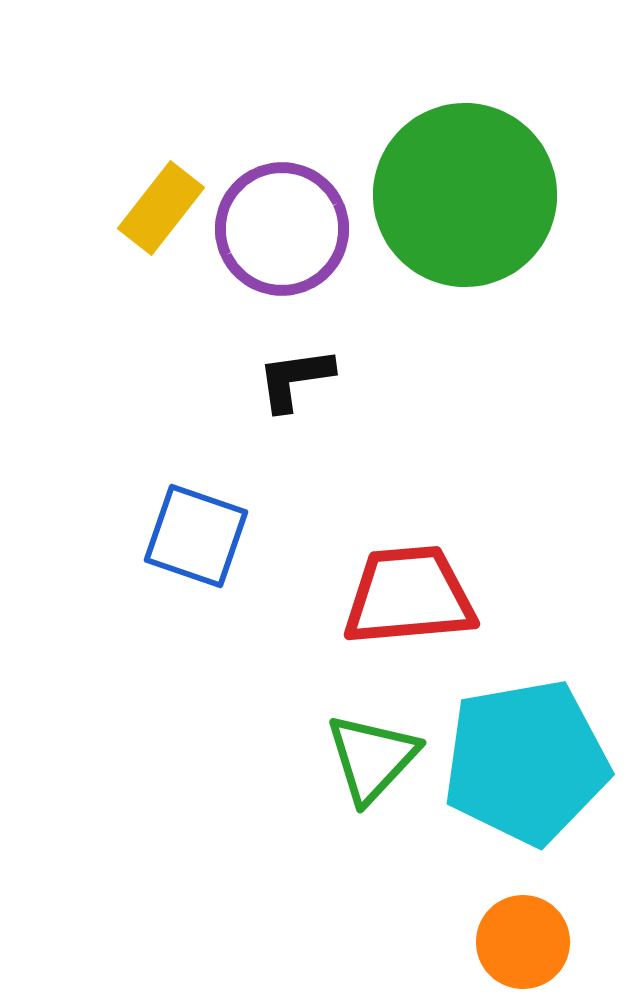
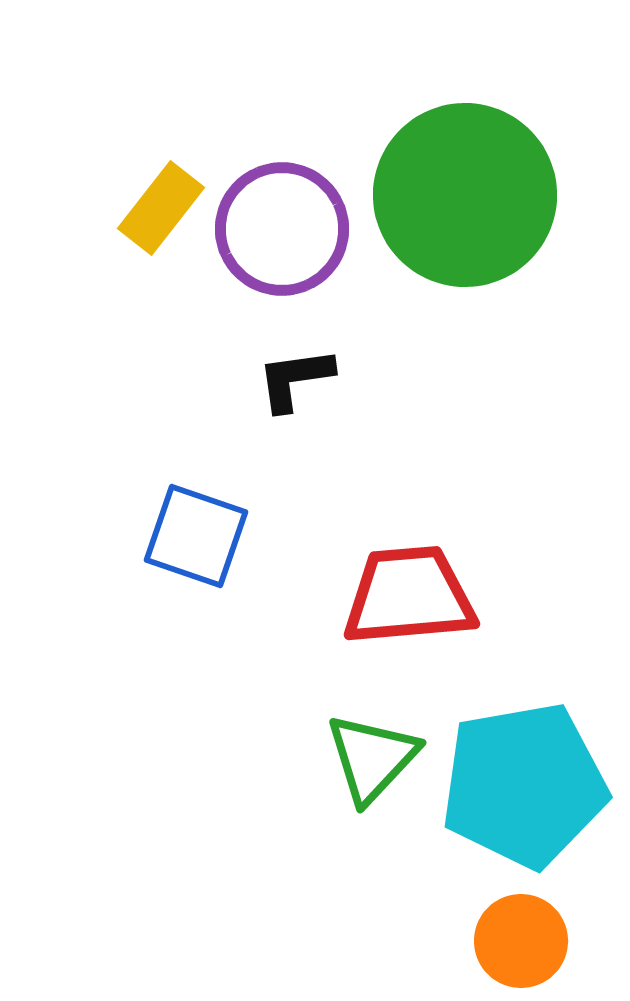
cyan pentagon: moved 2 px left, 23 px down
orange circle: moved 2 px left, 1 px up
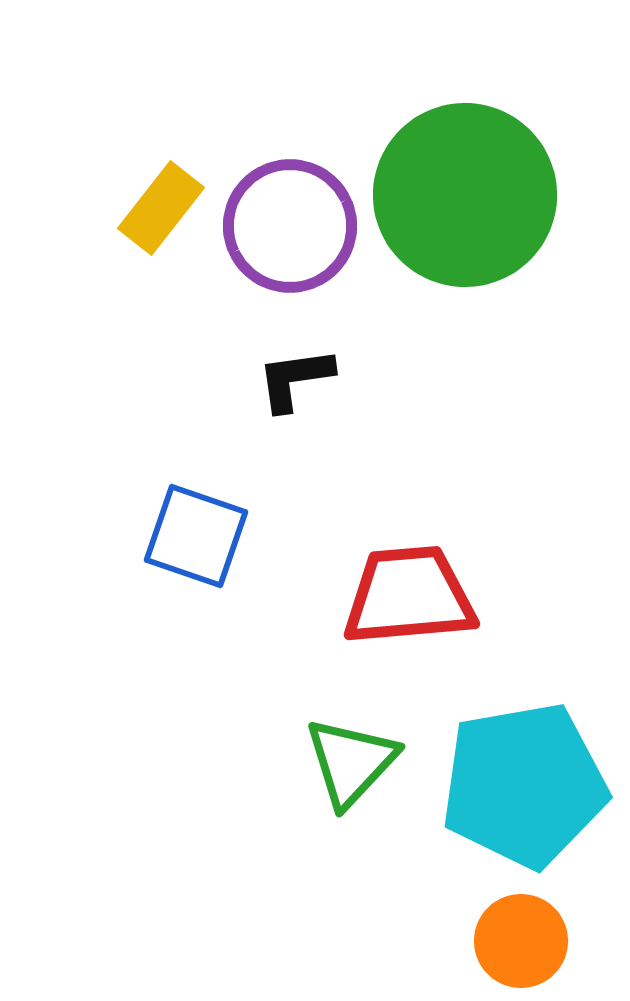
purple circle: moved 8 px right, 3 px up
green triangle: moved 21 px left, 4 px down
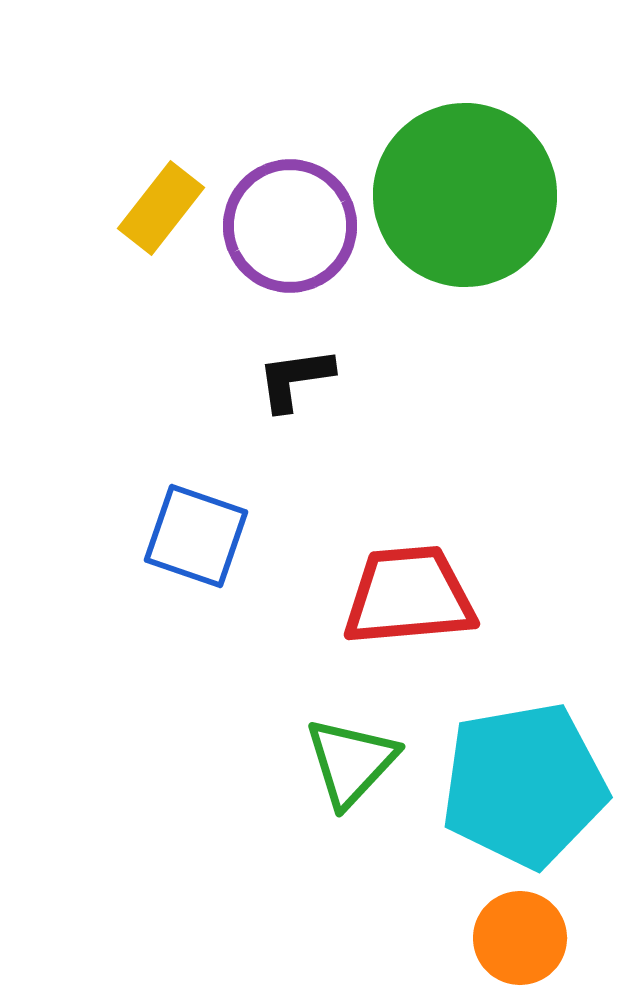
orange circle: moved 1 px left, 3 px up
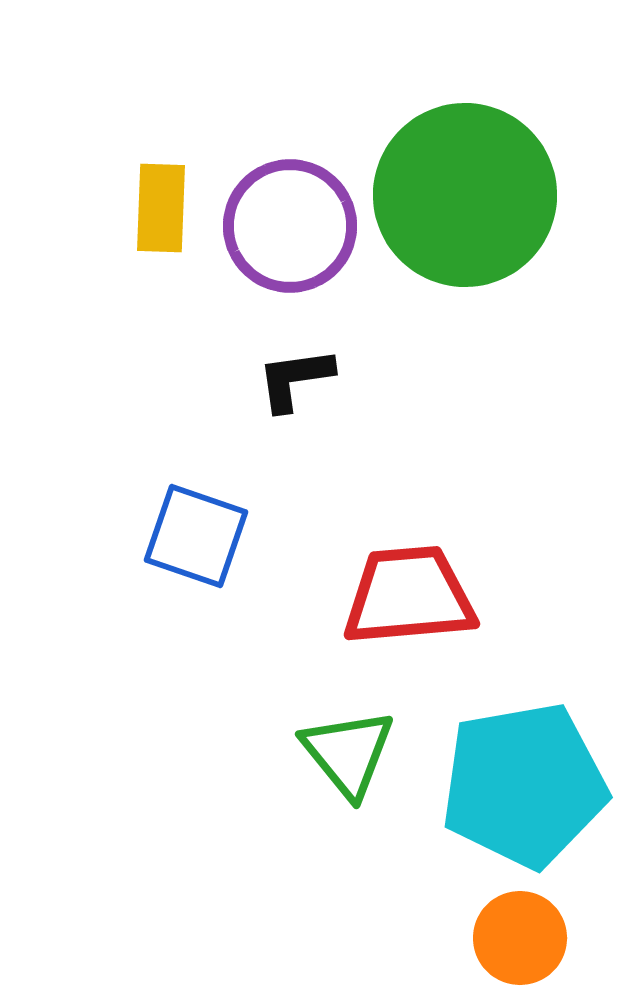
yellow rectangle: rotated 36 degrees counterclockwise
green triangle: moved 3 px left, 9 px up; rotated 22 degrees counterclockwise
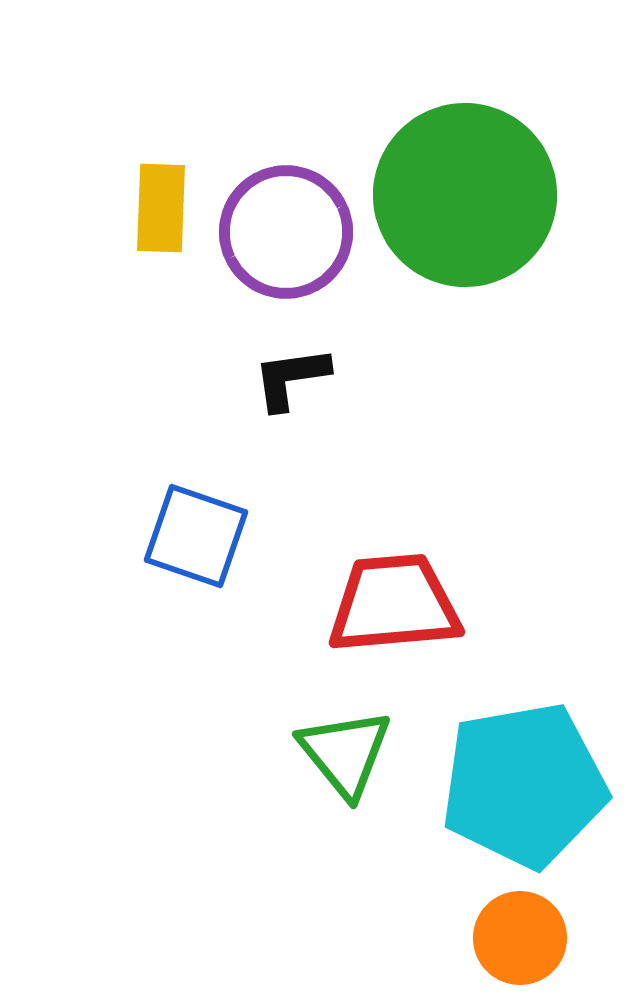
purple circle: moved 4 px left, 6 px down
black L-shape: moved 4 px left, 1 px up
red trapezoid: moved 15 px left, 8 px down
green triangle: moved 3 px left
